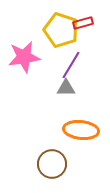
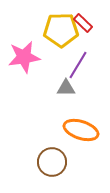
red rectangle: rotated 60 degrees clockwise
yellow pentagon: rotated 20 degrees counterclockwise
purple line: moved 7 px right
orange ellipse: rotated 12 degrees clockwise
brown circle: moved 2 px up
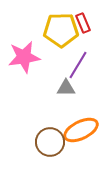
red rectangle: rotated 24 degrees clockwise
orange ellipse: rotated 44 degrees counterclockwise
brown circle: moved 2 px left, 20 px up
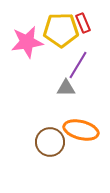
pink star: moved 3 px right, 15 px up
orange ellipse: rotated 40 degrees clockwise
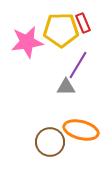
gray triangle: moved 1 px up
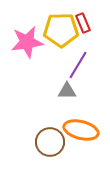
gray triangle: moved 1 px right, 4 px down
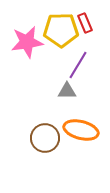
red rectangle: moved 2 px right
brown circle: moved 5 px left, 4 px up
